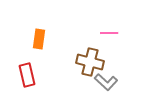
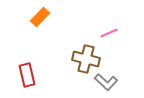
pink line: rotated 24 degrees counterclockwise
orange rectangle: moved 1 px right, 22 px up; rotated 36 degrees clockwise
brown cross: moved 4 px left, 3 px up
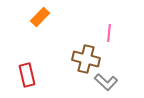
pink line: rotated 60 degrees counterclockwise
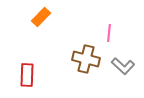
orange rectangle: moved 1 px right
red rectangle: rotated 15 degrees clockwise
gray L-shape: moved 17 px right, 16 px up
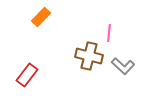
brown cross: moved 3 px right, 3 px up
red rectangle: rotated 35 degrees clockwise
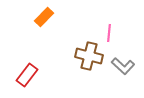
orange rectangle: moved 3 px right
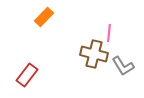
brown cross: moved 5 px right, 2 px up
gray L-shape: rotated 15 degrees clockwise
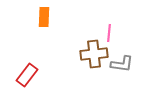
orange rectangle: rotated 42 degrees counterclockwise
brown cross: rotated 20 degrees counterclockwise
gray L-shape: moved 1 px left, 2 px up; rotated 50 degrees counterclockwise
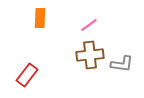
orange rectangle: moved 4 px left, 1 px down
pink line: moved 20 px left, 8 px up; rotated 48 degrees clockwise
brown cross: moved 4 px left, 1 px down
